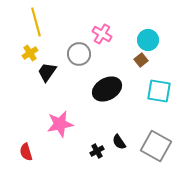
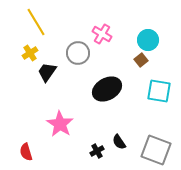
yellow line: rotated 16 degrees counterclockwise
gray circle: moved 1 px left, 1 px up
pink star: rotated 28 degrees counterclockwise
gray square: moved 4 px down; rotated 8 degrees counterclockwise
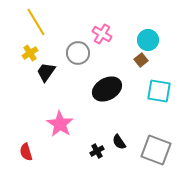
black trapezoid: moved 1 px left
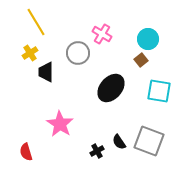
cyan circle: moved 1 px up
black trapezoid: rotated 35 degrees counterclockwise
black ellipse: moved 4 px right, 1 px up; rotated 20 degrees counterclockwise
gray square: moved 7 px left, 9 px up
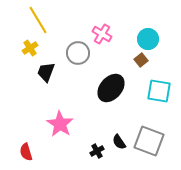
yellow line: moved 2 px right, 2 px up
yellow cross: moved 5 px up
black trapezoid: rotated 20 degrees clockwise
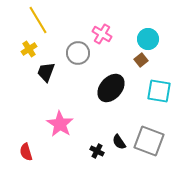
yellow cross: moved 1 px left, 1 px down
black cross: rotated 32 degrees counterclockwise
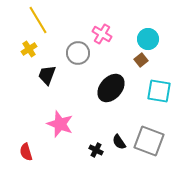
black trapezoid: moved 1 px right, 3 px down
pink star: rotated 12 degrees counterclockwise
black cross: moved 1 px left, 1 px up
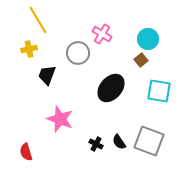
yellow cross: rotated 21 degrees clockwise
pink star: moved 5 px up
black cross: moved 6 px up
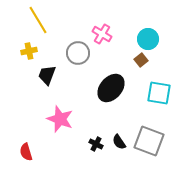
yellow cross: moved 2 px down
cyan square: moved 2 px down
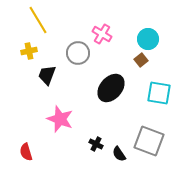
black semicircle: moved 12 px down
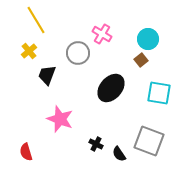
yellow line: moved 2 px left
yellow cross: rotated 28 degrees counterclockwise
